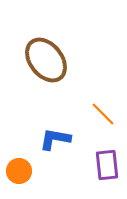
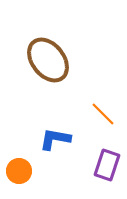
brown ellipse: moved 2 px right
purple rectangle: rotated 24 degrees clockwise
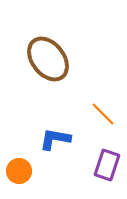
brown ellipse: moved 1 px up
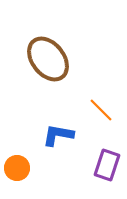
orange line: moved 2 px left, 4 px up
blue L-shape: moved 3 px right, 4 px up
orange circle: moved 2 px left, 3 px up
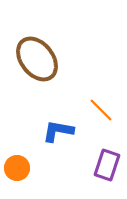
brown ellipse: moved 11 px left
blue L-shape: moved 4 px up
